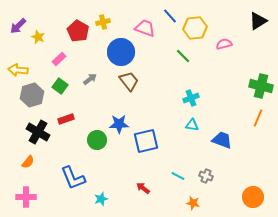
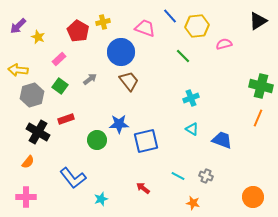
yellow hexagon: moved 2 px right, 2 px up
cyan triangle: moved 4 px down; rotated 24 degrees clockwise
blue L-shape: rotated 16 degrees counterclockwise
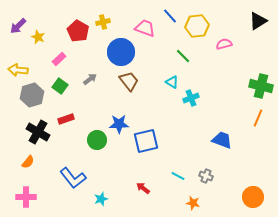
cyan triangle: moved 20 px left, 47 px up
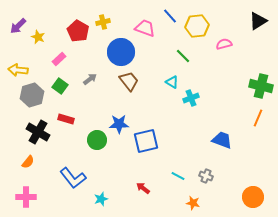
red rectangle: rotated 35 degrees clockwise
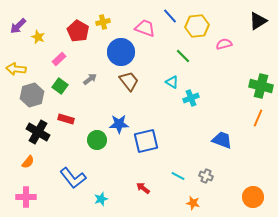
yellow arrow: moved 2 px left, 1 px up
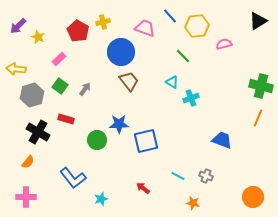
gray arrow: moved 5 px left, 10 px down; rotated 16 degrees counterclockwise
